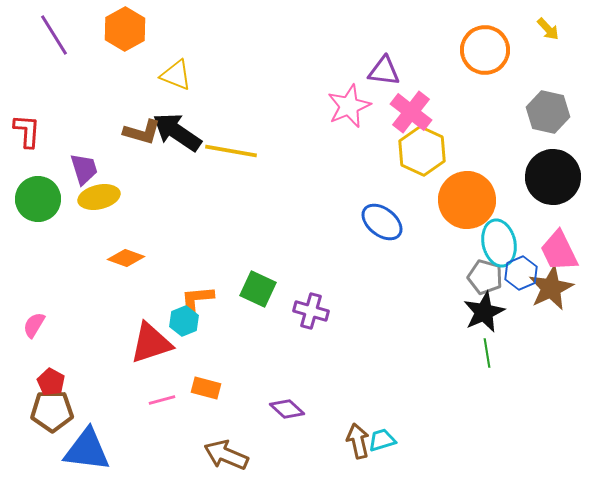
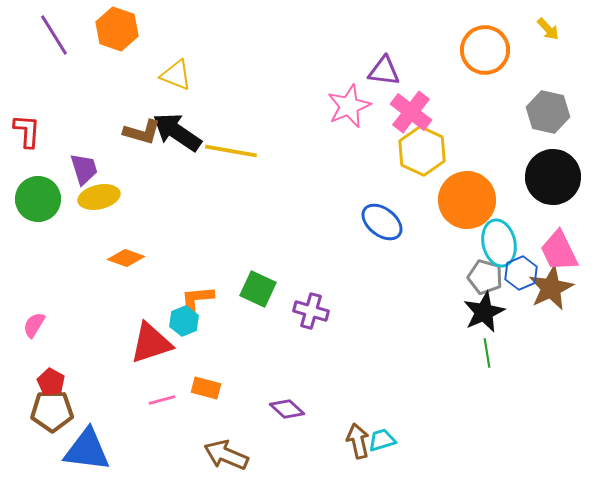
orange hexagon at (125, 29): moved 8 px left; rotated 12 degrees counterclockwise
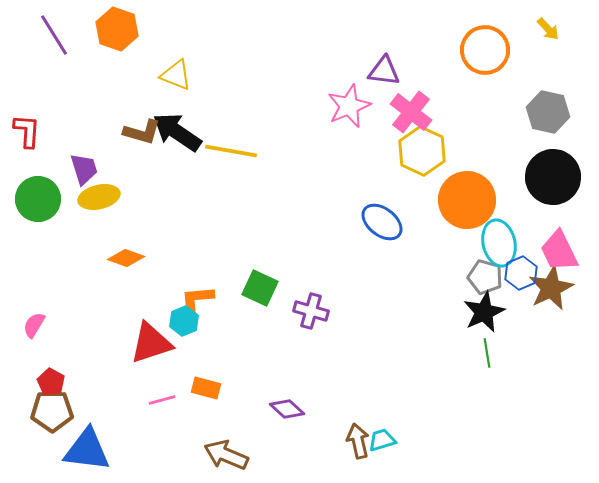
green square at (258, 289): moved 2 px right, 1 px up
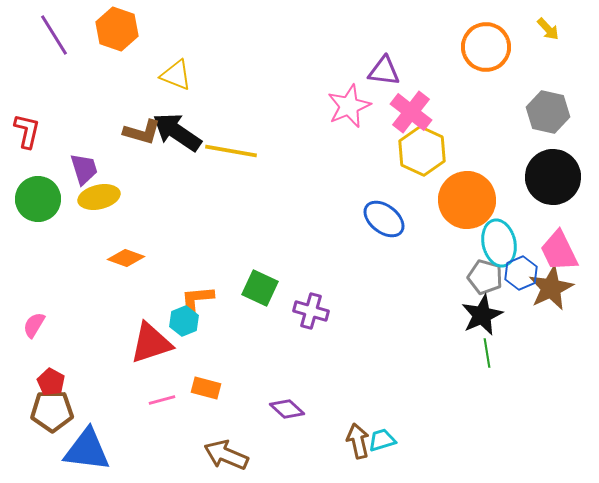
orange circle at (485, 50): moved 1 px right, 3 px up
red L-shape at (27, 131): rotated 9 degrees clockwise
blue ellipse at (382, 222): moved 2 px right, 3 px up
black star at (484, 312): moved 2 px left, 3 px down
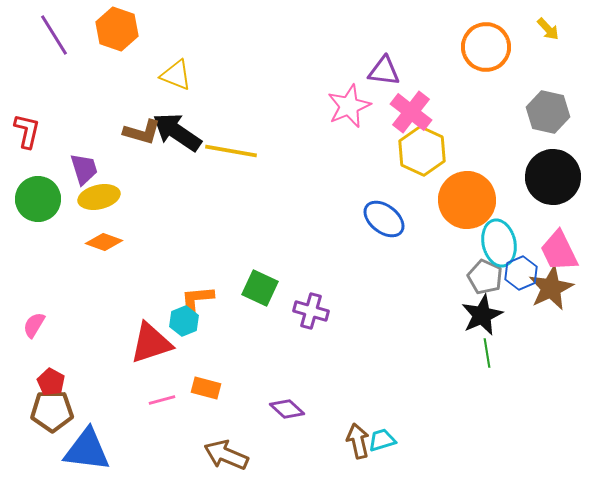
orange diamond at (126, 258): moved 22 px left, 16 px up
gray pentagon at (485, 277): rotated 8 degrees clockwise
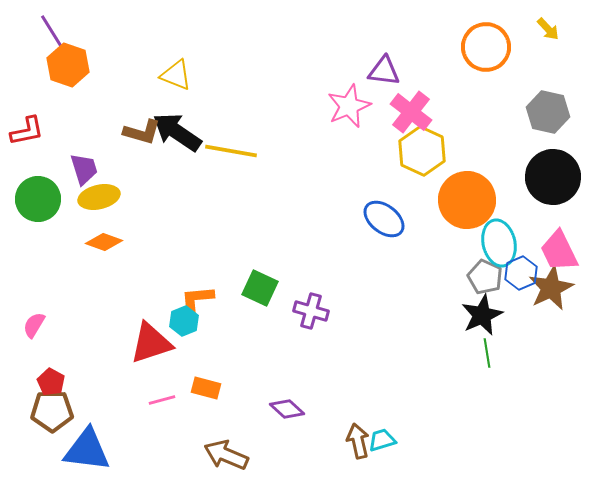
orange hexagon at (117, 29): moved 49 px left, 36 px down
red L-shape at (27, 131): rotated 66 degrees clockwise
